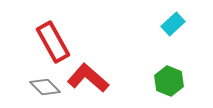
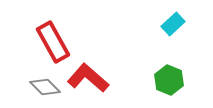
green hexagon: moved 1 px up
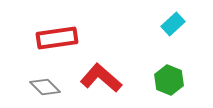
red rectangle: moved 4 px right, 4 px up; rotated 69 degrees counterclockwise
red L-shape: moved 13 px right
